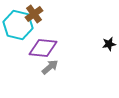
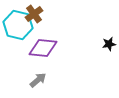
gray arrow: moved 12 px left, 13 px down
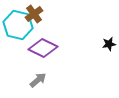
purple diamond: rotated 20 degrees clockwise
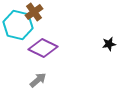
brown cross: moved 2 px up
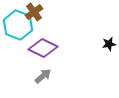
cyan hexagon: rotated 8 degrees clockwise
gray arrow: moved 5 px right, 4 px up
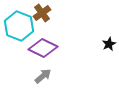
brown cross: moved 8 px right, 1 px down
cyan hexagon: moved 1 px right, 1 px down
black star: rotated 16 degrees counterclockwise
